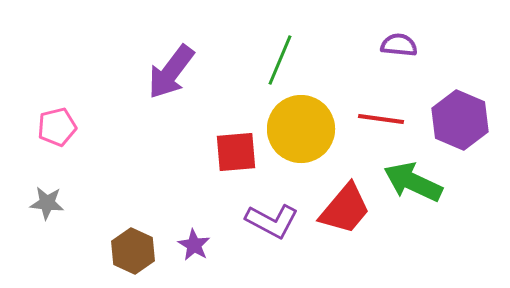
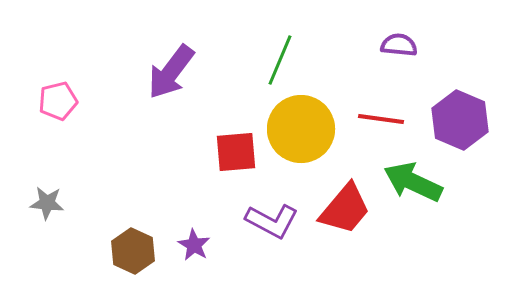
pink pentagon: moved 1 px right, 26 px up
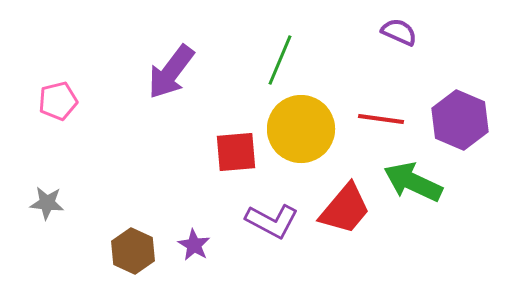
purple semicircle: moved 13 px up; rotated 18 degrees clockwise
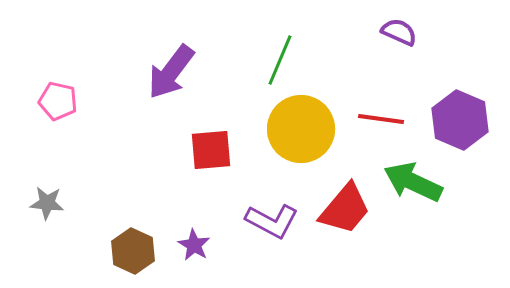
pink pentagon: rotated 27 degrees clockwise
red square: moved 25 px left, 2 px up
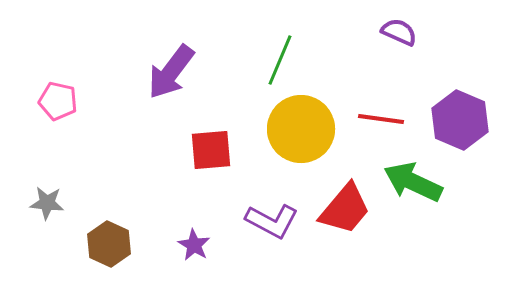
brown hexagon: moved 24 px left, 7 px up
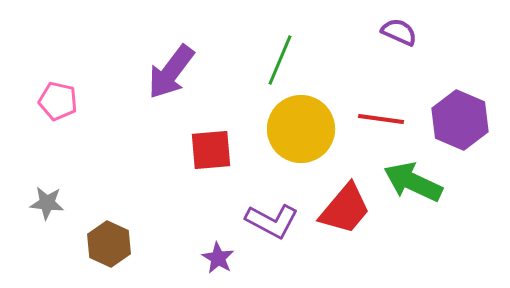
purple star: moved 24 px right, 13 px down
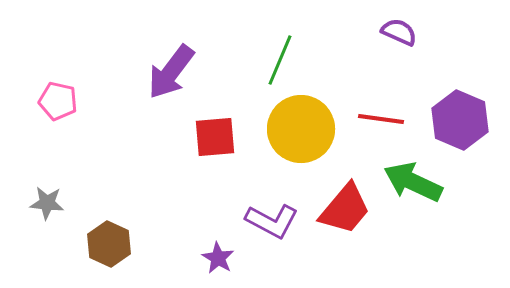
red square: moved 4 px right, 13 px up
